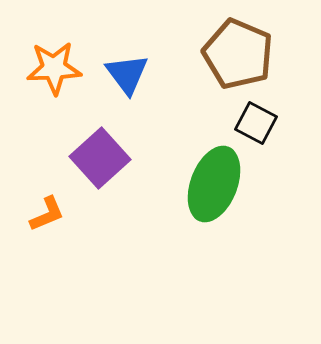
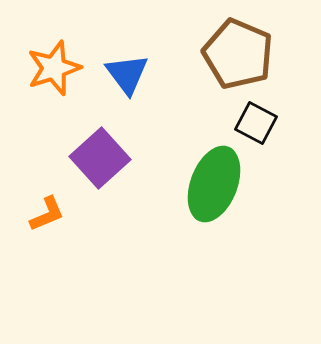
orange star: rotated 16 degrees counterclockwise
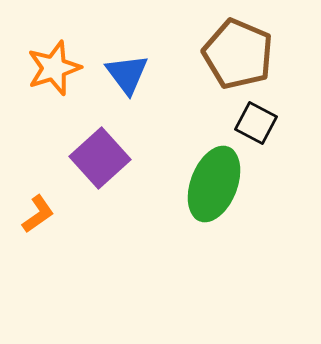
orange L-shape: moved 9 px left; rotated 12 degrees counterclockwise
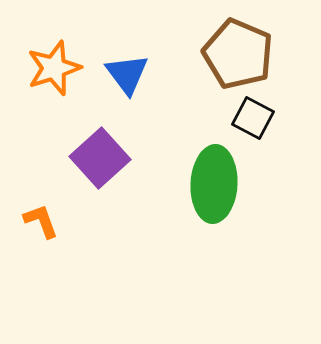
black square: moved 3 px left, 5 px up
green ellipse: rotated 18 degrees counterclockwise
orange L-shape: moved 3 px right, 7 px down; rotated 75 degrees counterclockwise
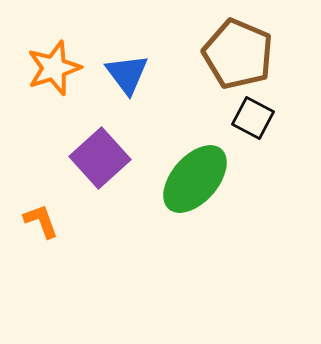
green ellipse: moved 19 px left, 5 px up; rotated 38 degrees clockwise
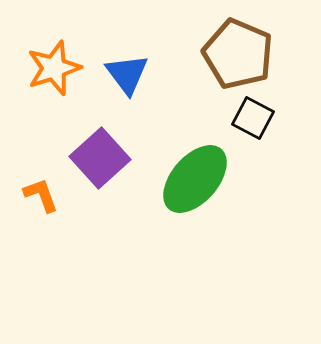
orange L-shape: moved 26 px up
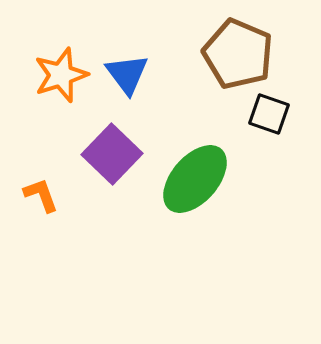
orange star: moved 7 px right, 7 px down
black square: moved 16 px right, 4 px up; rotated 9 degrees counterclockwise
purple square: moved 12 px right, 4 px up; rotated 4 degrees counterclockwise
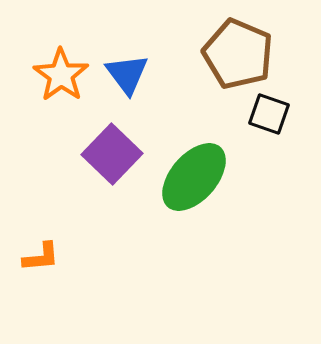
orange star: rotated 18 degrees counterclockwise
green ellipse: moved 1 px left, 2 px up
orange L-shape: moved 62 px down; rotated 105 degrees clockwise
